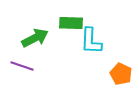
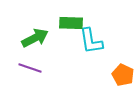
cyan L-shape: rotated 12 degrees counterclockwise
purple line: moved 8 px right, 2 px down
orange pentagon: moved 2 px right, 1 px down
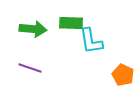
green arrow: moved 2 px left, 9 px up; rotated 32 degrees clockwise
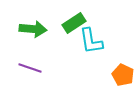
green rectangle: moved 3 px right; rotated 35 degrees counterclockwise
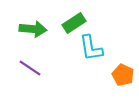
cyan L-shape: moved 7 px down
purple line: rotated 15 degrees clockwise
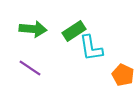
green rectangle: moved 8 px down
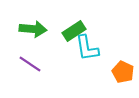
cyan L-shape: moved 4 px left
purple line: moved 4 px up
orange pentagon: moved 3 px up
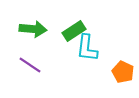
cyan L-shape: rotated 16 degrees clockwise
purple line: moved 1 px down
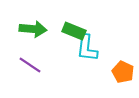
green rectangle: rotated 55 degrees clockwise
